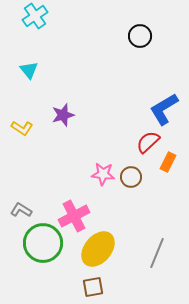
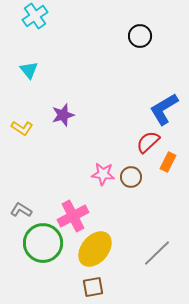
pink cross: moved 1 px left
yellow ellipse: moved 3 px left
gray line: rotated 24 degrees clockwise
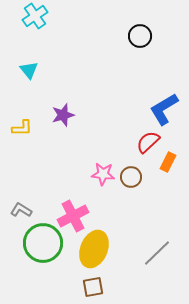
yellow L-shape: rotated 35 degrees counterclockwise
yellow ellipse: moved 1 px left; rotated 18 degrees counterclockwise
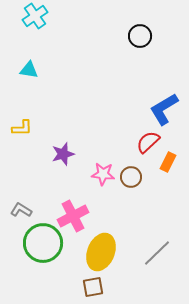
cyan triangle: rotated 42 degrees counterclockwise
purple star: moved 39 px down
yellow ellipse: moved 7 px right, 3 px down
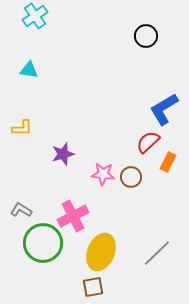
black circle: moved 6 px right
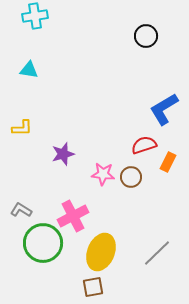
cyan cross: rotated 25 degrees clockwise
red semicircle: moved 4 px left, 3 px down; rotated 25 degrees clockwise
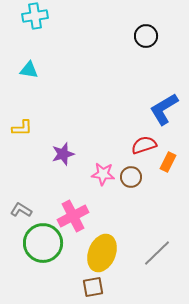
yellow ellipse: moved 1 px right, 1 px down
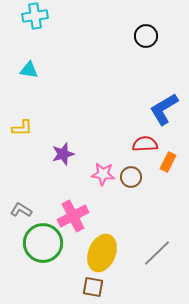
red semicircle: moved 1 px right, 1 px up; rotated 15 degrees clockwise
brown square: rotated 20 degrees clockwise
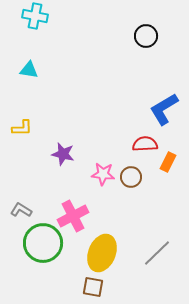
cyan cross: rotated 20 degrees clockwise
purple star: rotated 30 degrees clockwise
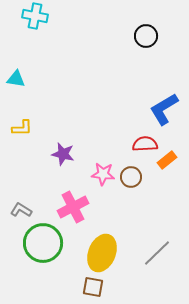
cyan triangle: moved 13 px left, 9 px down
orange rectangle: moved 1 px left, 2 px up; rotated 24 degrees clockwise
pink cross: moved 9 px up
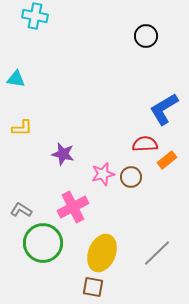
pink star: rotated 20 degrees counterclockwise
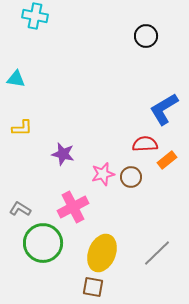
gray L-shape: moved 1 px left, 1 px up
